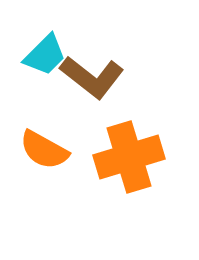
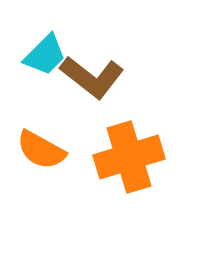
orange semicircle: moved 3 px left
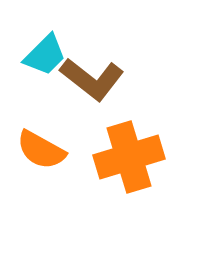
brown L-shape: moved 2 px down
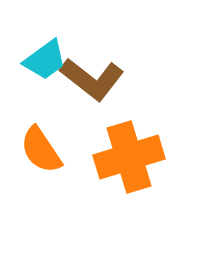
cyan trapezoid: moved 5 px down; rotated 9 degrees clockwise
orange semicircle: rotated 27 degrees clockwise
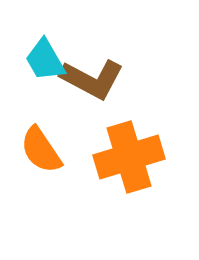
cyan trapezoid: rotated 96 degrees clockwise
brown L-shape: rotated 10 degrees counterclockwise
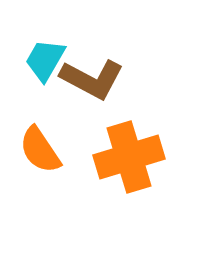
cyan trapezoid: rotated 60 degrees clockwise
orange semicircle: moved 1 px left
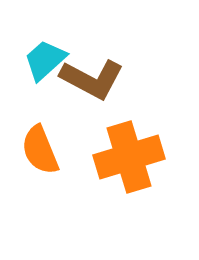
cyan trapezoid: rotated 18 degrees clockwise
orange semicircle: rotated 12 degrees clockwise
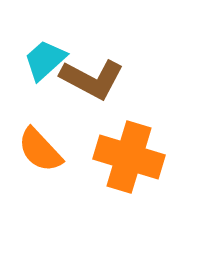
orange semicircle: rotated 21 degrees counterclockwise
orange cross: rotated 34 degrees clockwise
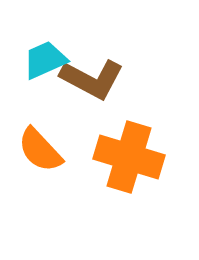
cyan trapezoid: rotated 18 degrees clockwise
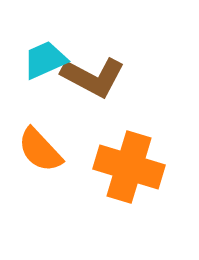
brown L-shape: moved 1 px right, 2 px up
orange cross: moved 10 px down
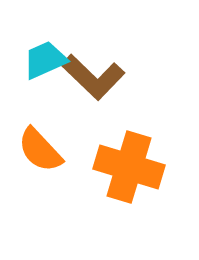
brown L-shape: rotated 16 degrees clockwise
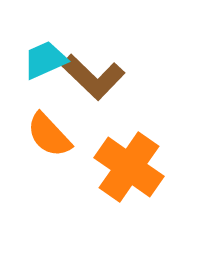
orange semicircle: moved 9 px right, 15 px up
orange cross: rotated 18 degrees clockwise
